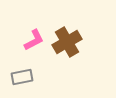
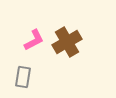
gray rectangle: moved 1 px right; rotated 70 degrees counterclockwise
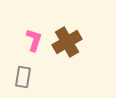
pink L-shape: rotated 45 degrees counterclockwise
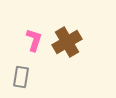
gray rectangle: moved 2 px left
